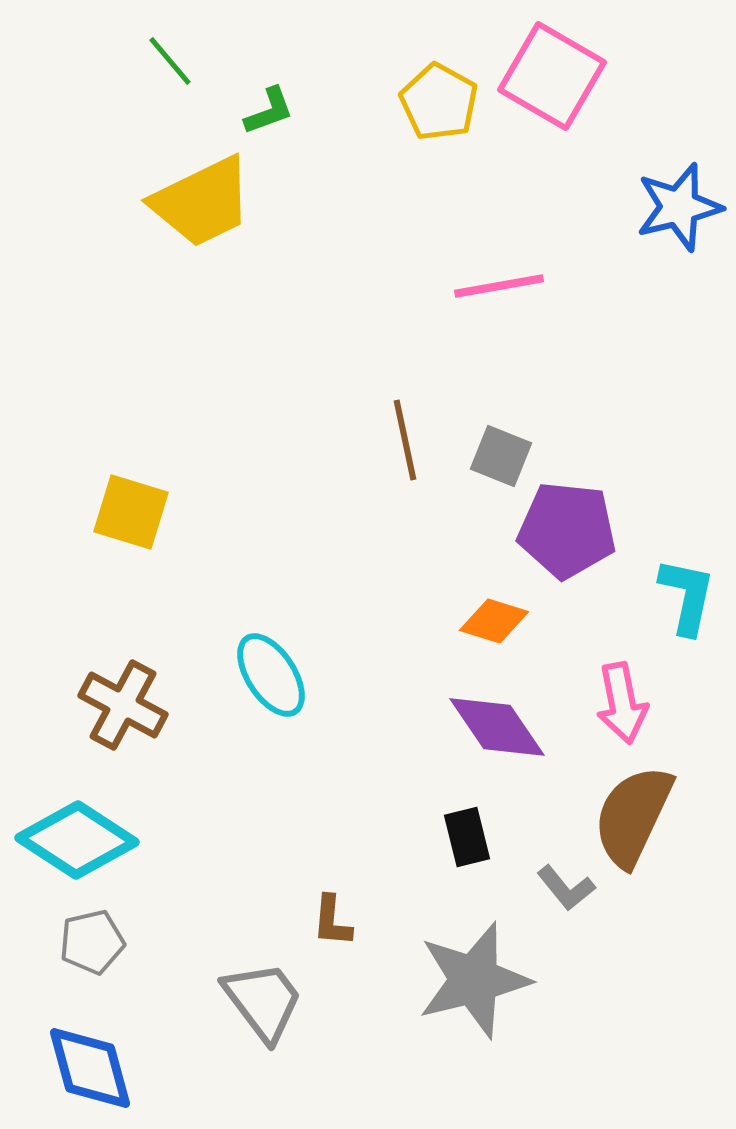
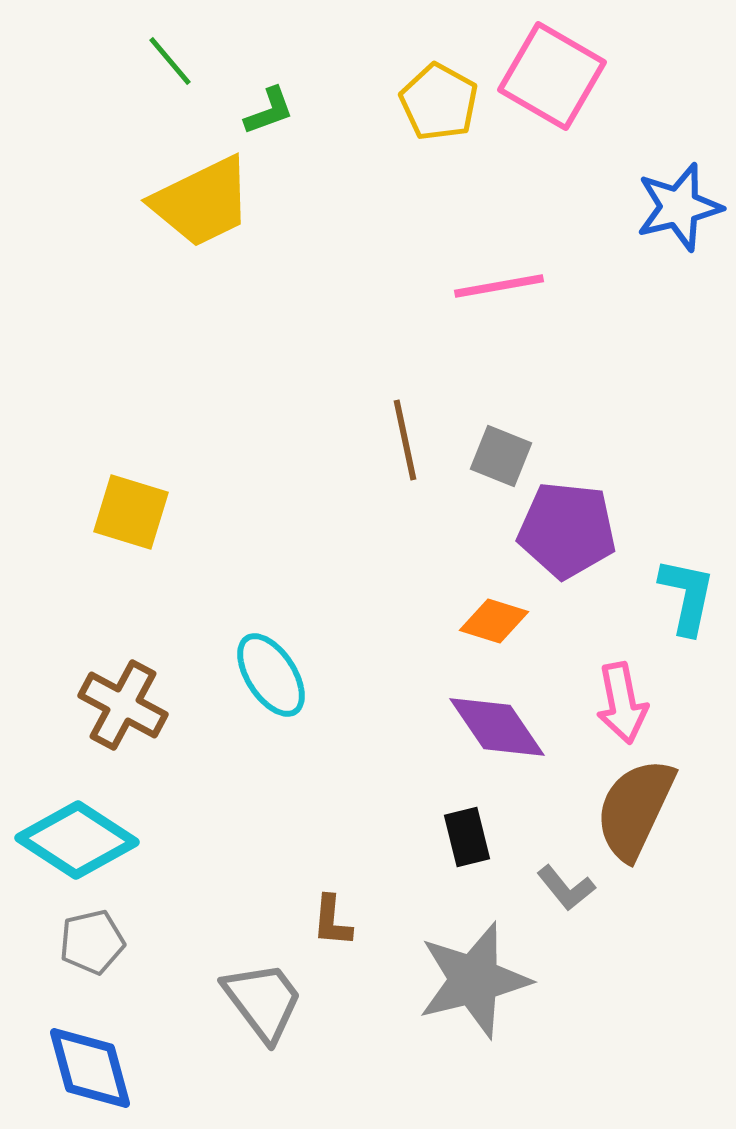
brown semicircle: moved 2 px right, 7 px up
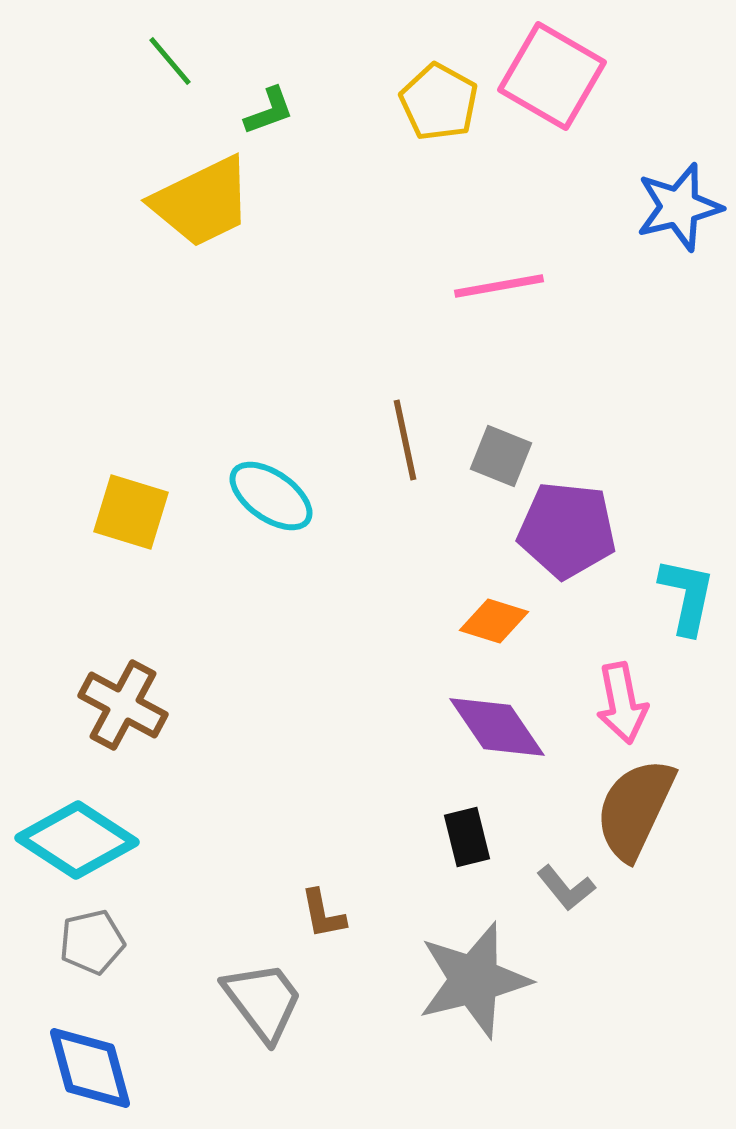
cyan ellipse: moved 179 px up; rotated 22 degrees counterclockwise
brown L-shape: moved 9 px left, 7 px up; rotated 16 degrees counterclockwise
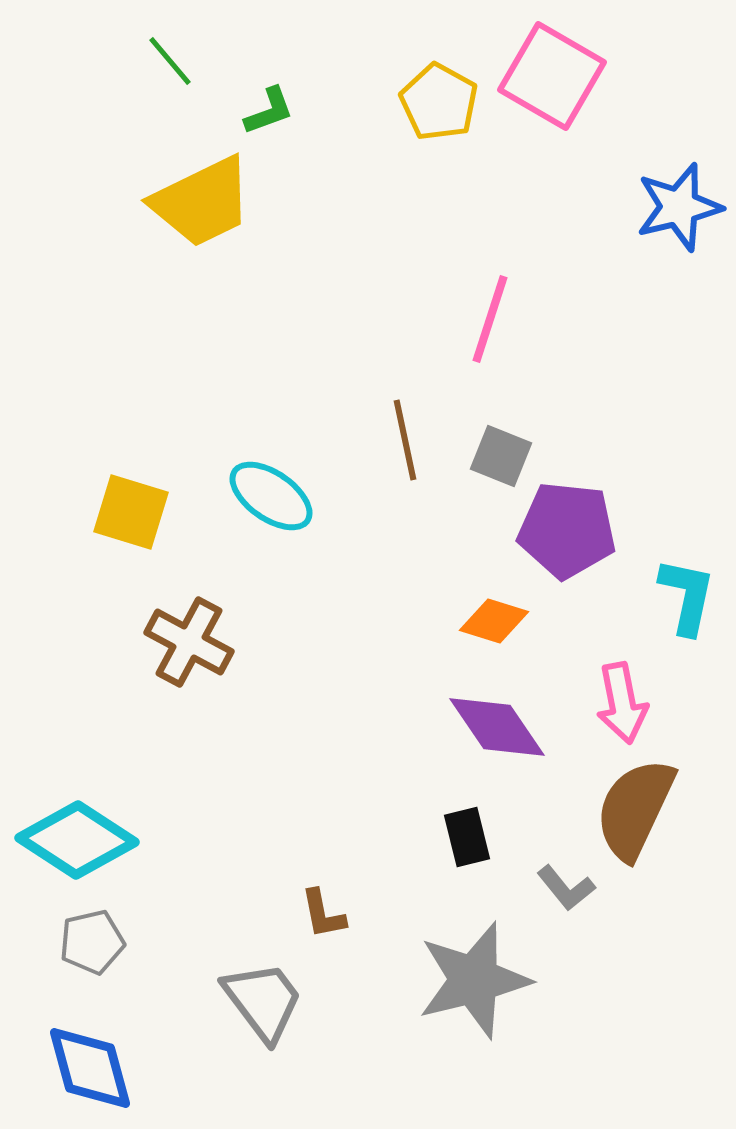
pink line: moved 9 px left, 33 px down; rotated 62 degrees counterclockwise
brown cross: moved 66 px right, 63 px up
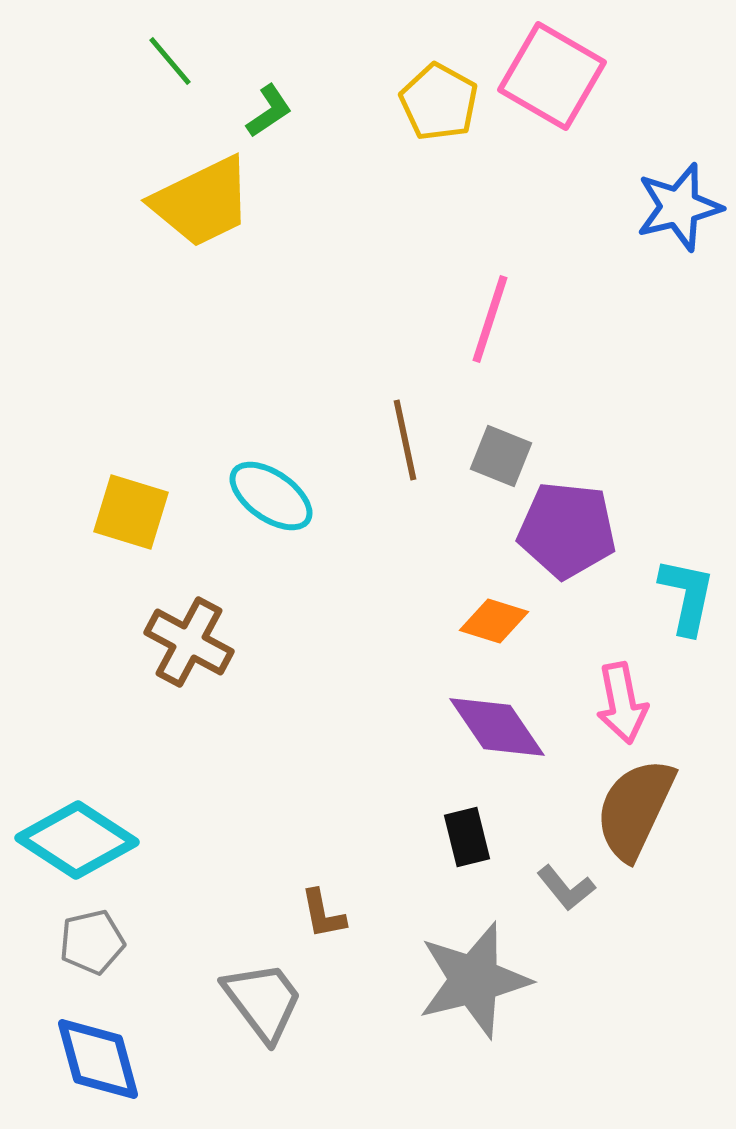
green L-shape: rotated 14 degrees counterclockwise
blue diamond: moved 8 px right, 9 px up
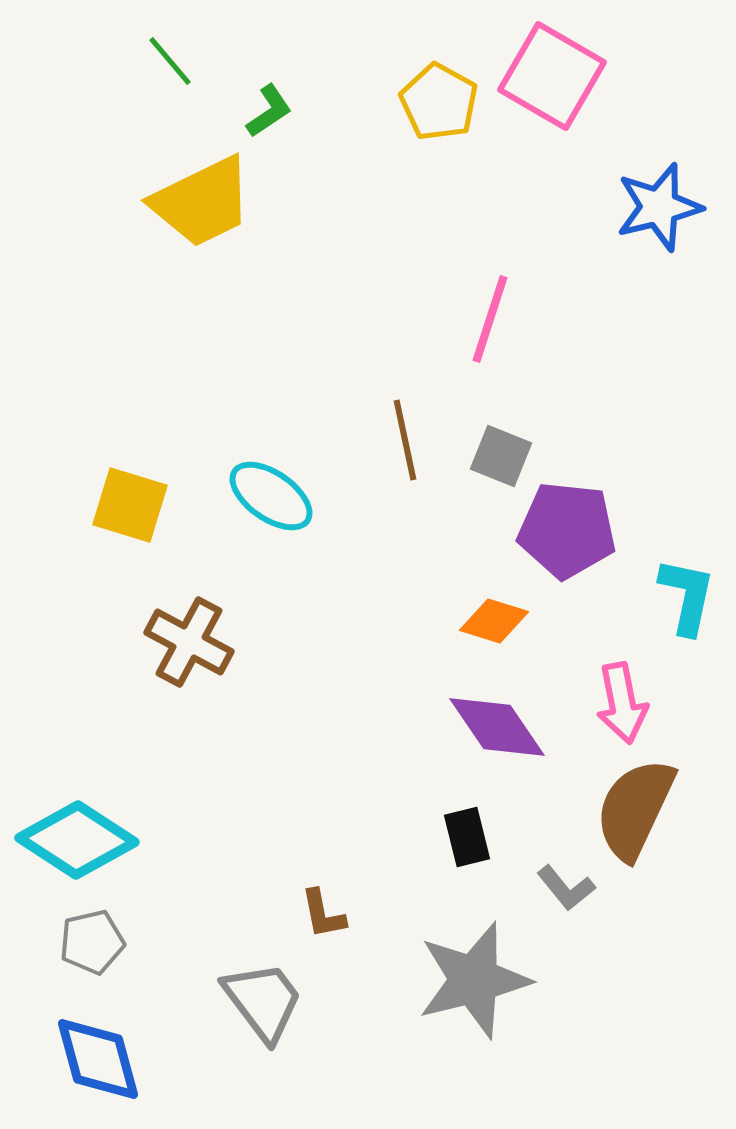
blue star: moved 20 px left
yellow square: moved 1 px left, 7 px up
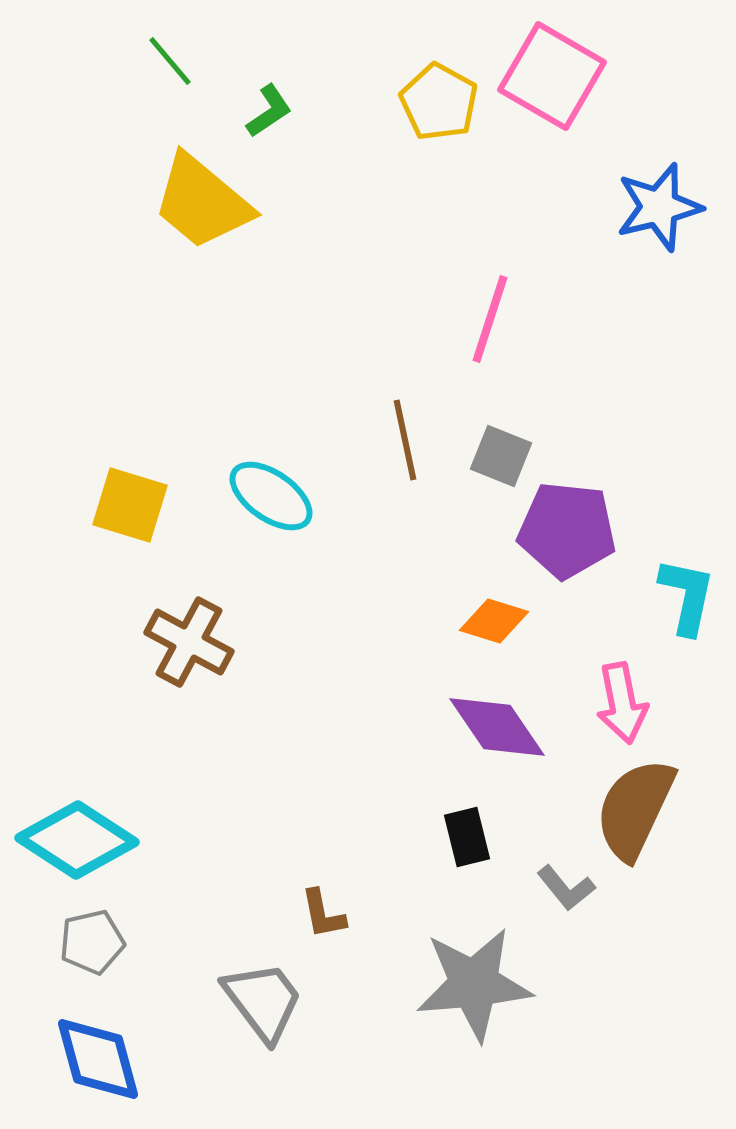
yellow trapezoid: rotated 66 degrees clockwise
gray star: moved 4 px down; rotated 9 degrees clockwise
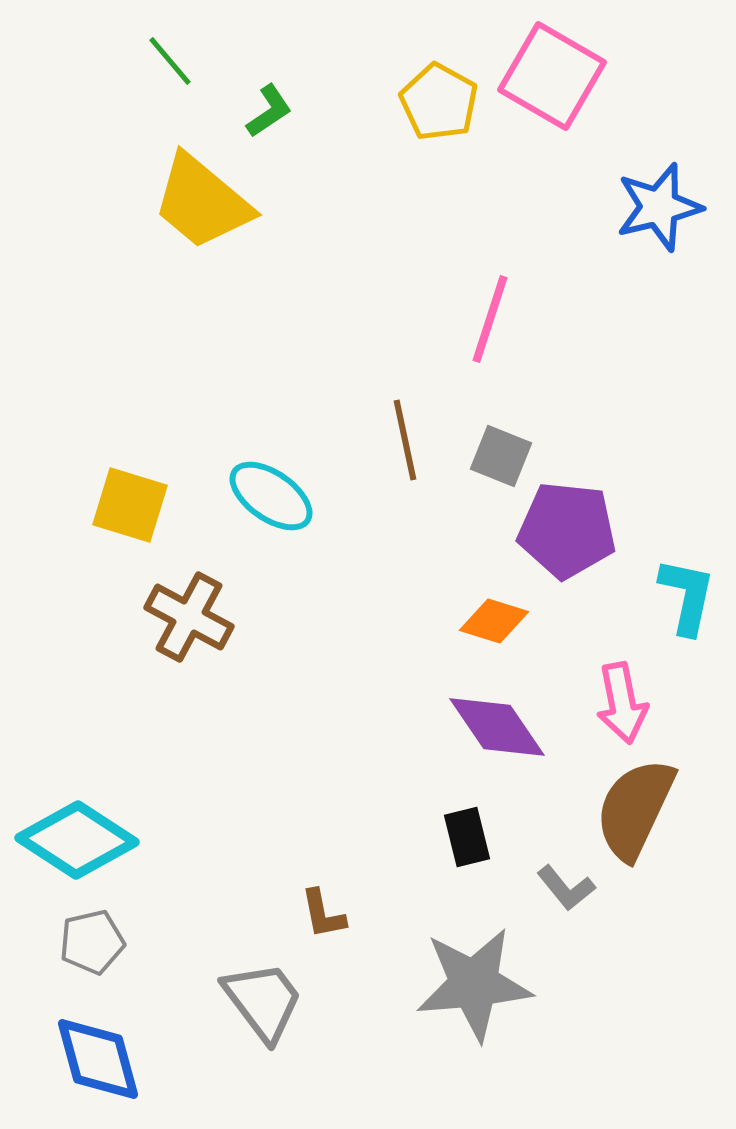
brown cross: moved 25 px up
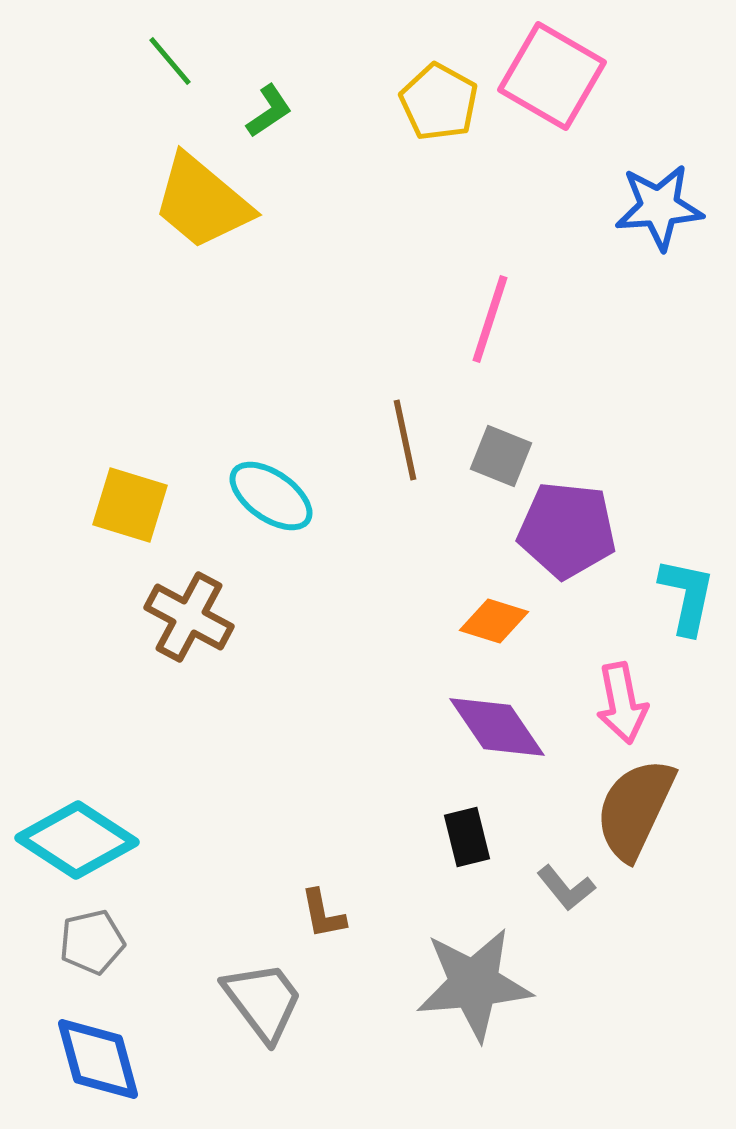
blue star: rotated 10 degrees clockwise
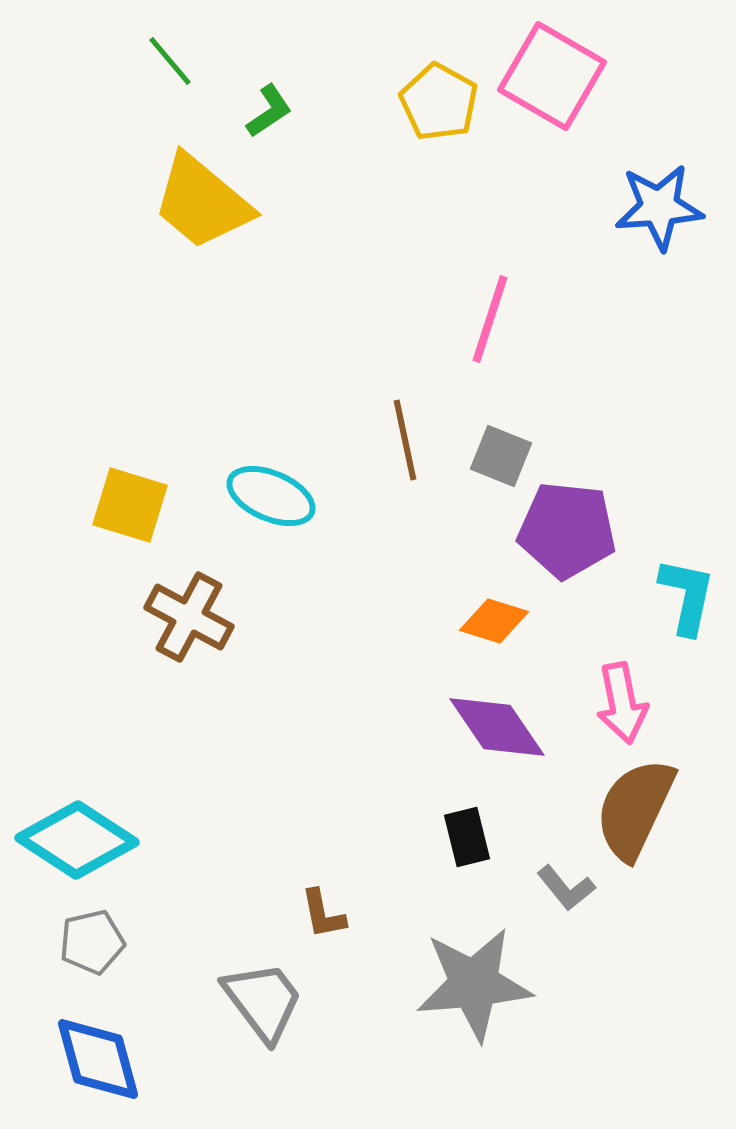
cyan ellipse: rotated 12 degrees counterclockwise
